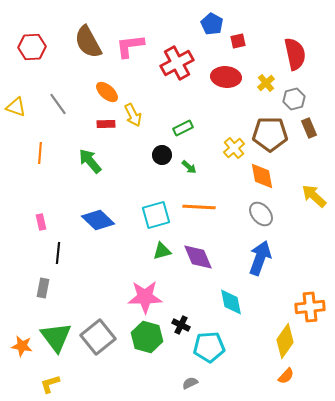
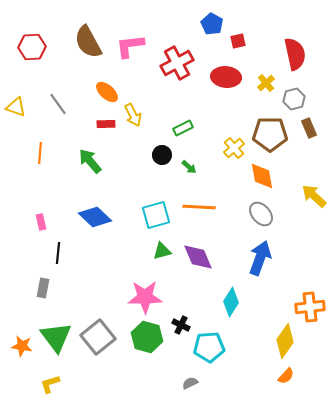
blue diamond at (98, 220): moved 3 px left, 3 px up
cyan diamond at (231, 302): rotated 44 degrees clockwise
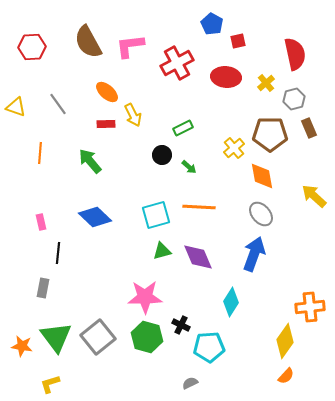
blue arrow at (260, 258): moved 6 px left, 4 px up
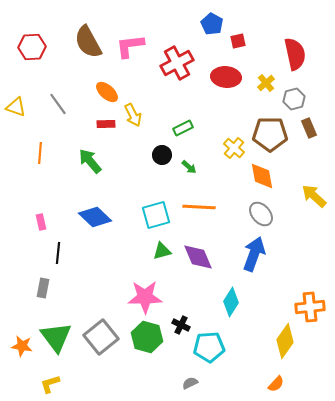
yellow cross at (234, 148): rotated 10 degrees counterclockwise
gray square at (98, 337): moved 3 px right
orange semicircle at (286, 376): moved 10 px left, 8 px down
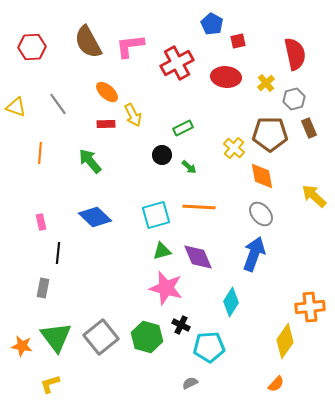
pink star at (145, 297): moved 21 px right, 9 px up; rotated 16 degrees clockwise
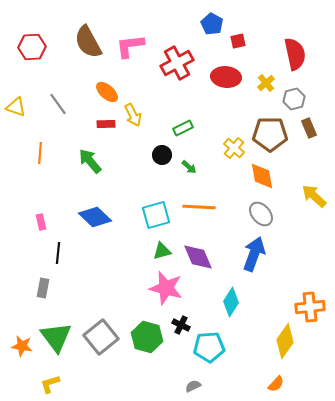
gray semicircle at (190, 383): moved 3 px right, 3 px down
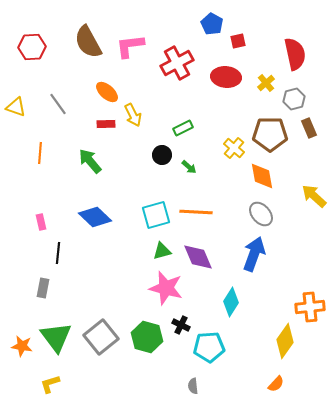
orange line at (199, 207): moved 3 px left, 5 px down
gray semicircle at (193, 386): rotated 70 degrees counterclockwise
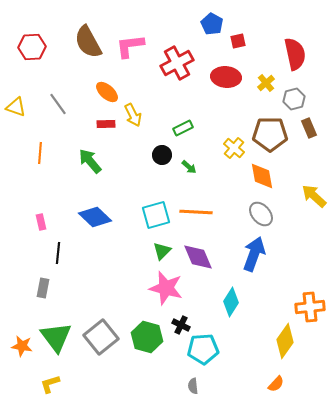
green triangle at (162, 251): rotated 30 degrees counterclockwise
cyan pentagon at (209, 347): moved 6 px left, 2 px down
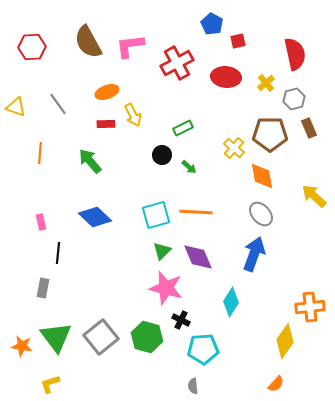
orange ellipse at (107, 92): rotated 60 degrees counterclockwise
black cross at (181, 325): moved 5 px up
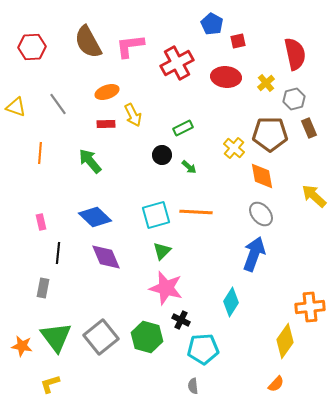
purple diamond at (198, 257): moved 92 px left
